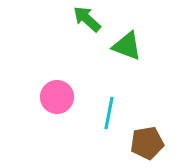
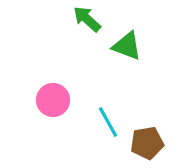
pink circle: moved 4 px left, 3 px down
cyan line: moved 1 px left, 9 px down; rotated 40 degrees counterclockwise
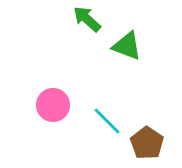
pink circle: moved 5 px down
cyan line: moved 1 px left, 1 px up; rotated 16 degrees counterclockwise
brown pentagon: rotated 28 degrees counterclockwise
